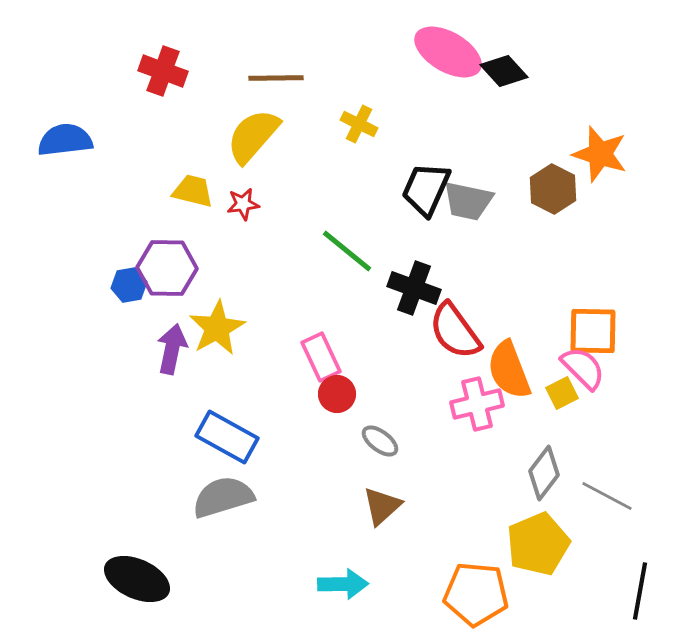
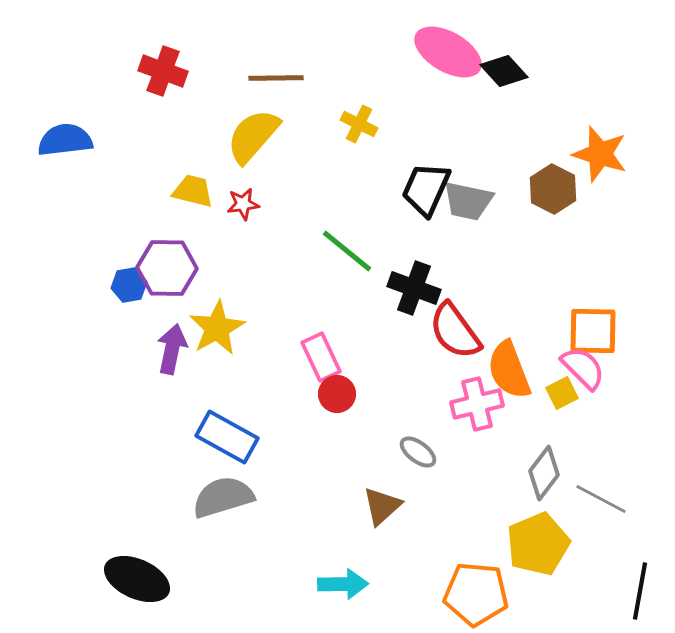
gray ellipse: moved 38 px right, 11 px down
gray line: moved 6 px left, 3 px down
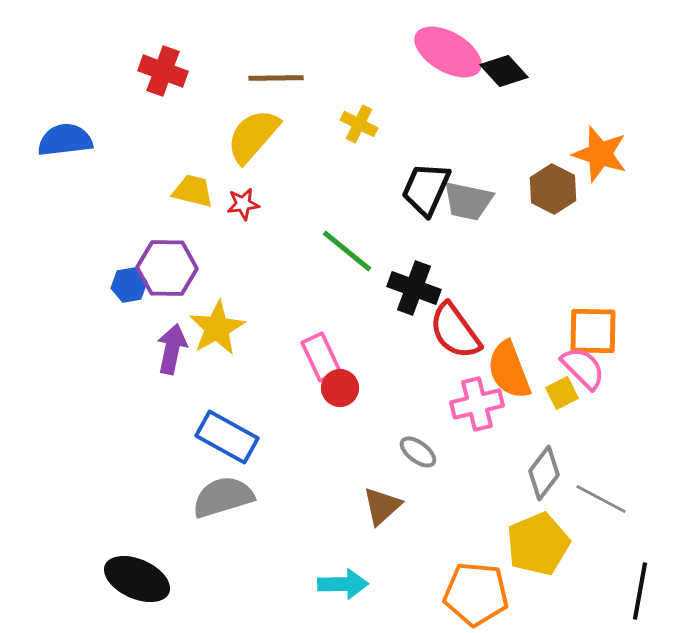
red circle: moved 3 px right, 6 px up
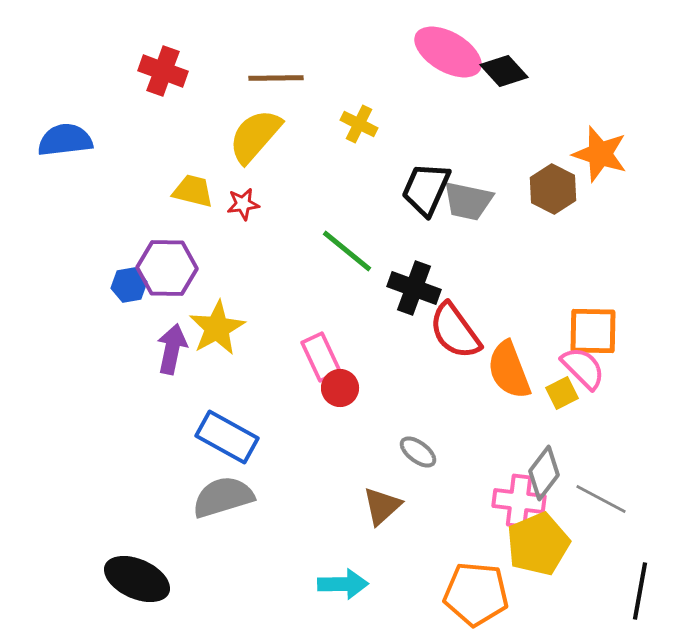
yellow semicircle: moved 2 px right
pink cross: moved 42 px right, 97 px down; rotated 21 degrees clockwise
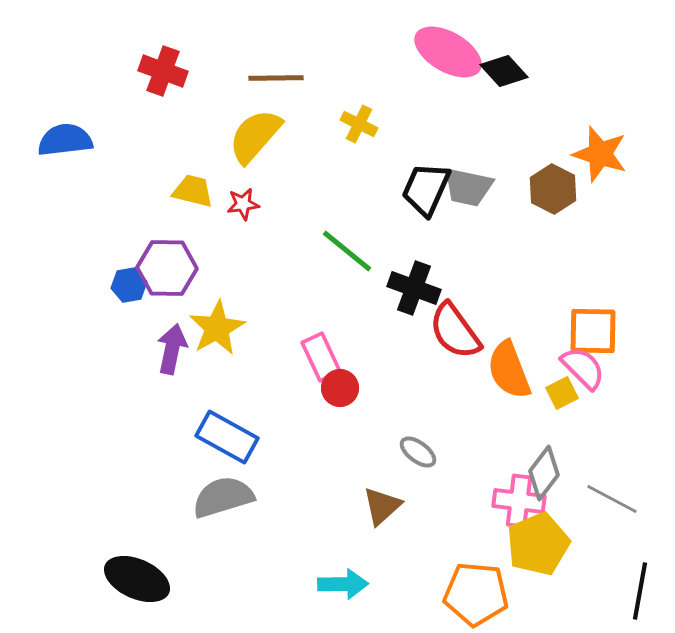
gray trapezoid: moved 14 px up
gray line: moved 11 px right
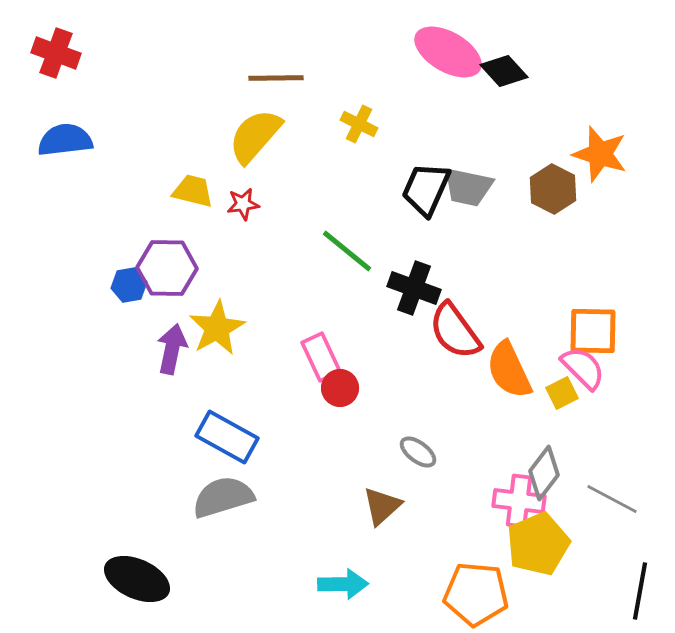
red cross: moved 107 px left, 18 px up
orange semicircle: rotated 4 degrees counterclockwise
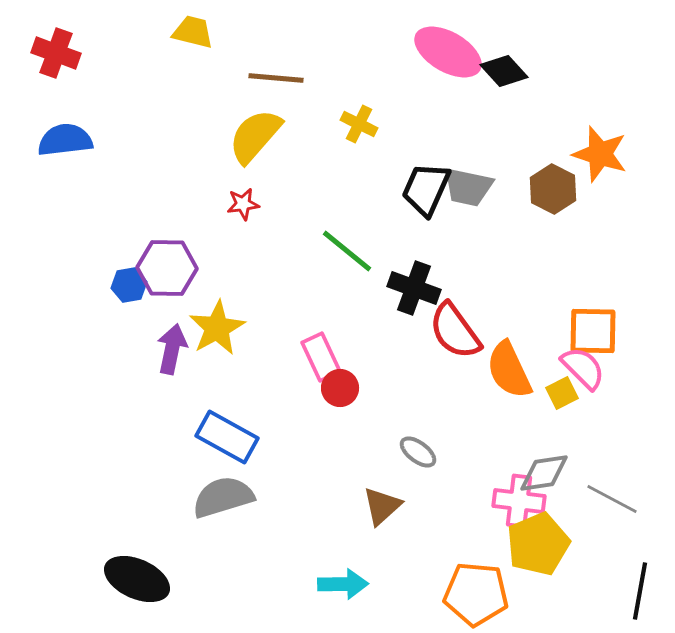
brown line: rotated 6 degrees clockwise
yellow trapezoid: moved 159 px up
gray diamond: rotated 44 degrees clockwise
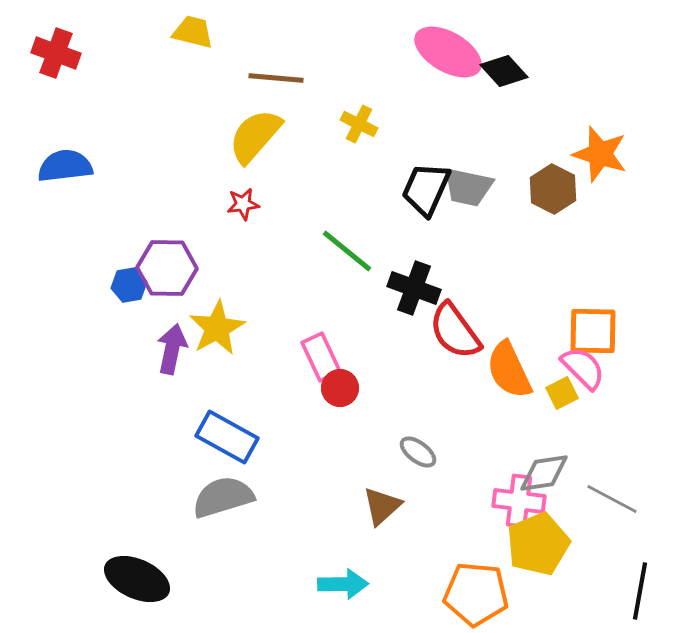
blue semicircle: moved 26 px down
